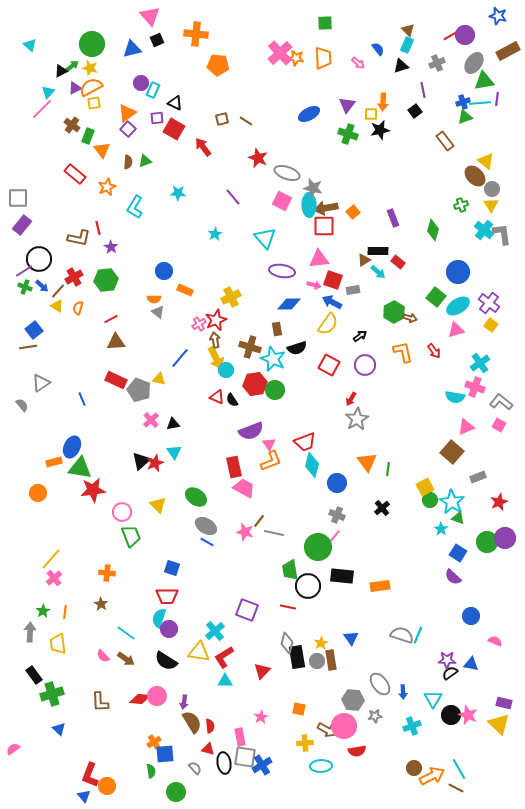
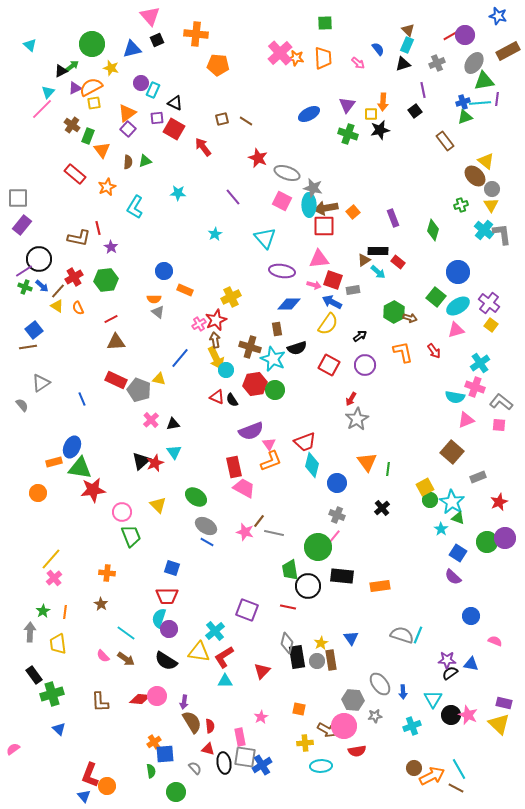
black triangle at (401, 66): moved 2 px right, 2 px up
yellow star at (90, 68): moved 21 px right
orange semicircle at (78, 308): rotated 40 degrees counterclockwise
pink square at (499, 425): rotated 24 degrees counterclockwise
pink triangle at (466, 427): moved 7 px up
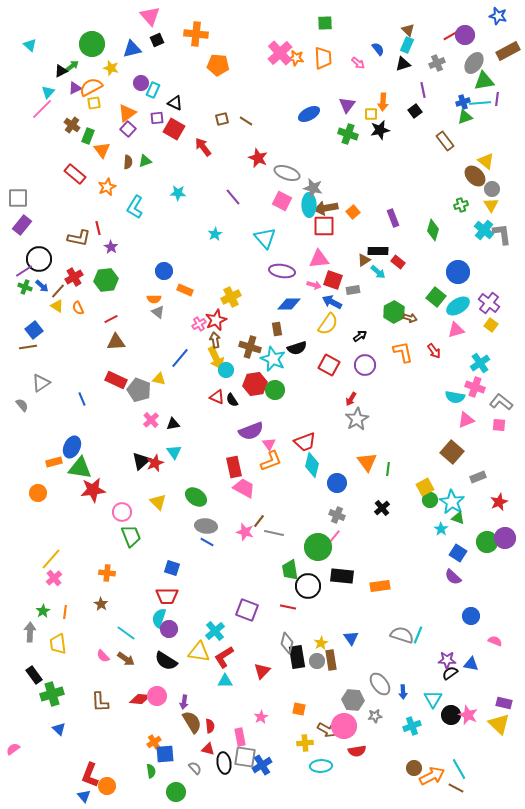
yellow triangle at (158, 505): moved 3 px up
gray ellipse at (206, 526): rotated 25 degrees counterclockwise
